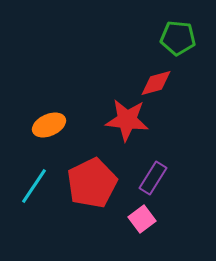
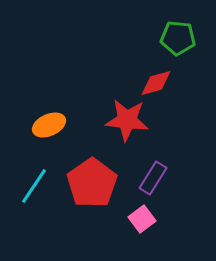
red pentagon: rotated 9 degrees counterclockwise
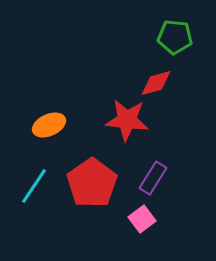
green pentagon: moved 3 px left, 1 px up
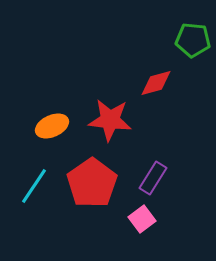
green pentagon: moved 18 px right, 3 px down
red star: moved 17 px left
orange ellipse: moved 3 px right, 1 px down
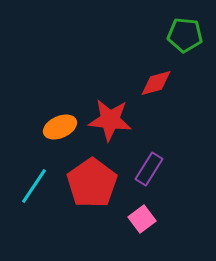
green pentagon: moved 8 px left, 5 px up
orange ellipse: moved 8 px right, 1 px down
purple rectangle: moved 4 px left, 9 px up
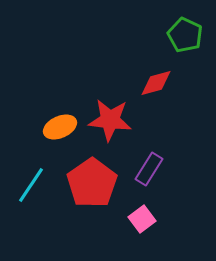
green pentagon: rotated 20 degrees clockwise
cyan line: moved 3 px left, 1 px up
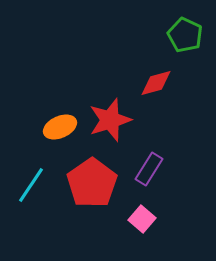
red star: rotated 24 degrees counterclockwise
pink square: rotated 12 degrees counterclockwise
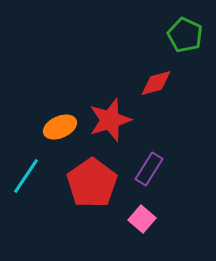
cyan line: moved 5 px left, 9 px up
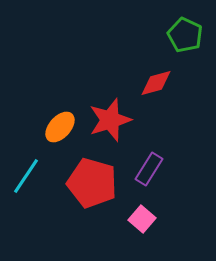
orange ellipse: rotated 24 degrees counterclockwise
red pentagon: rotated 21 degrees counterclockwise
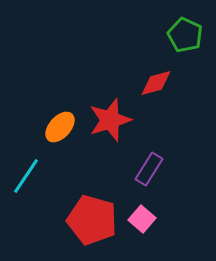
red pentagon: moved 37 px down
